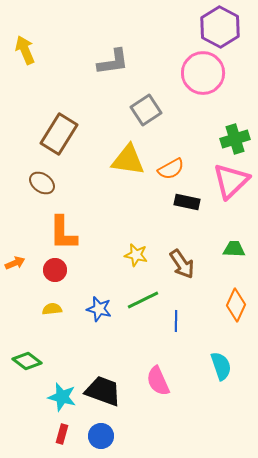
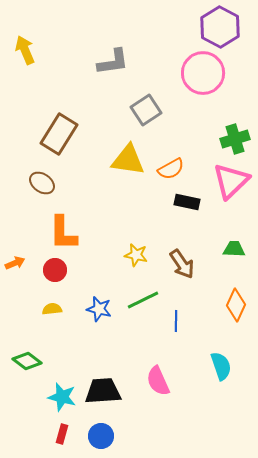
black trapezoid: rotated 24 degrees counterclockwise
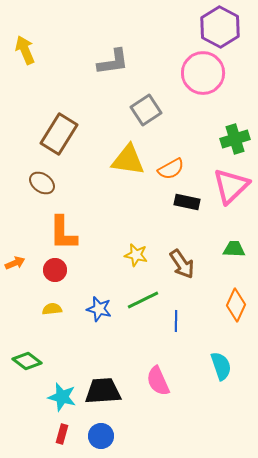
pink triangle: moved 5 px down
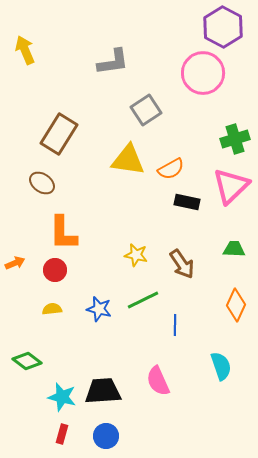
purple hexagon: moved 3 px right
blue line: moved 1 px left, 4 px down
blue circle: moved 5 px right
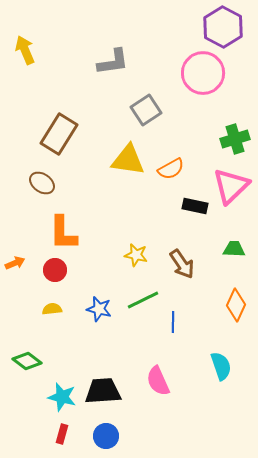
black rectangle: moved 8 px right, 4 px down
blue line: moved 2 px left, 3 px up
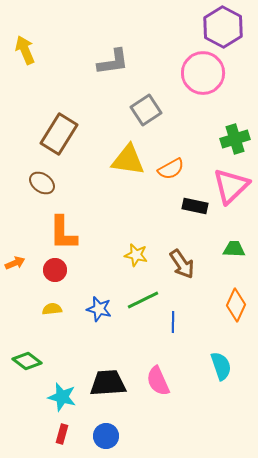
black trapezoid: moved 5 px right, 8 px up
